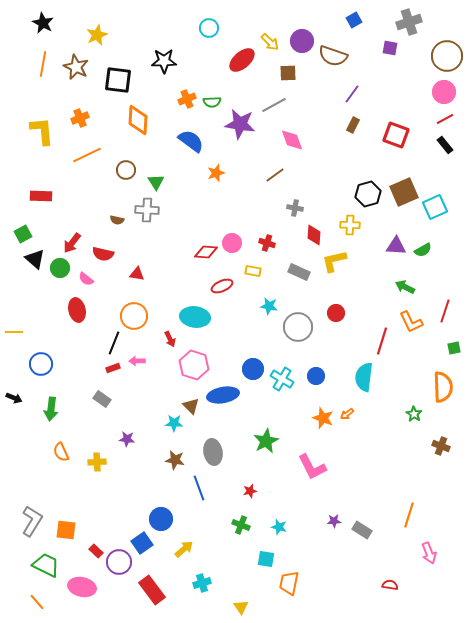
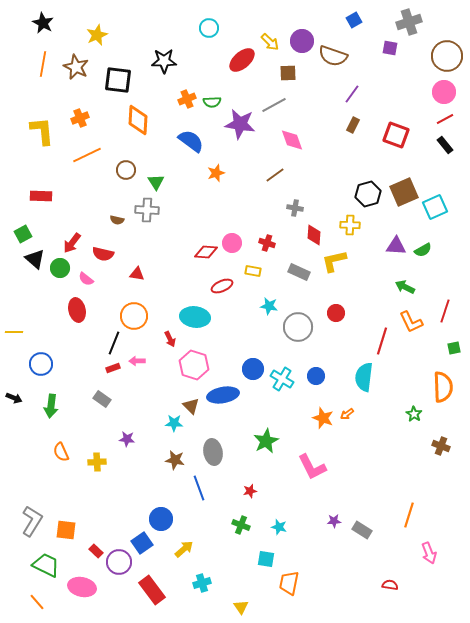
green arrow at (51, 409): moved 3 px up
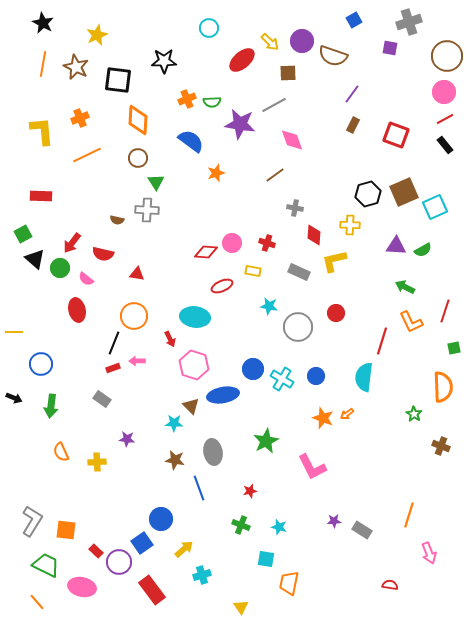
brown circle at (126, 170): moved 12 px right, 12 px up
cyan cross at (202, 583): moved 8 px up
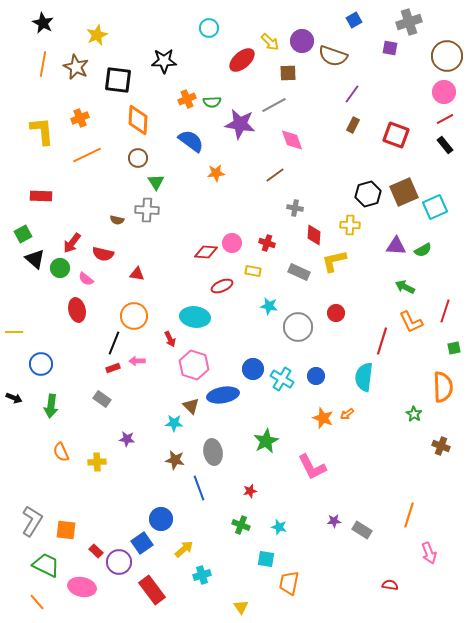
orange star at (216, 173): rotated 12 degrees clockwise
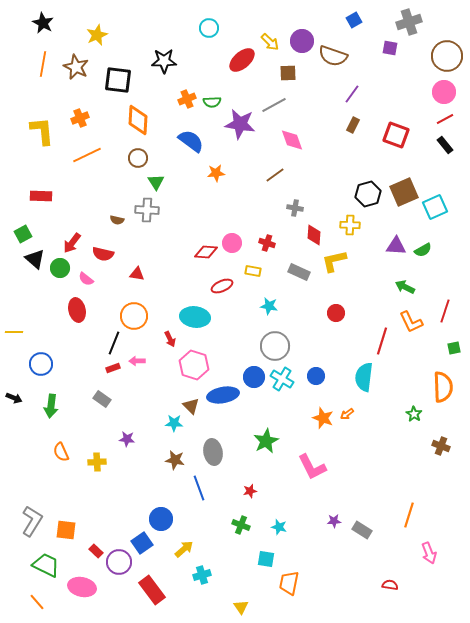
gray circle at (298, 327): moved 23 px left, 19 px down
blue circle at (253, 369): moved 1 px right, 8 px down
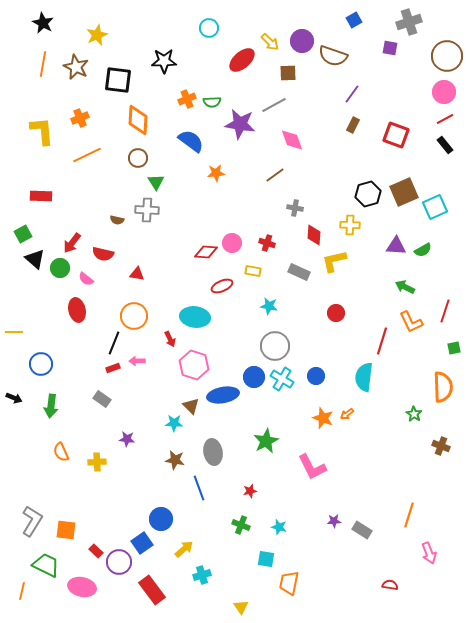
orange line at (37, 602): moved 15 px left, 11 px up; rotated 54 degrees clockwise
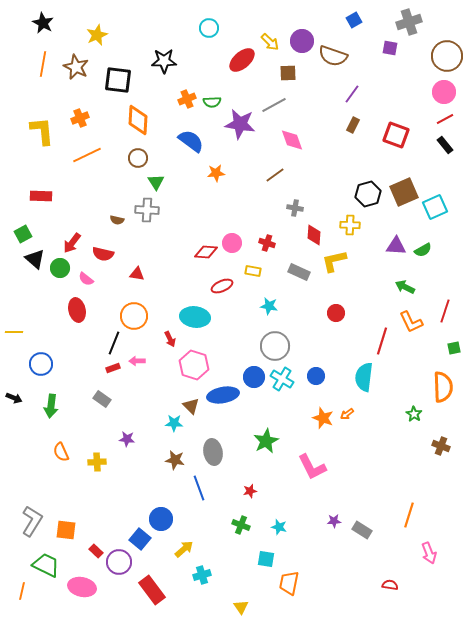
blue square at (142, 543): moved 2 px left, 4 px up; rotated 15 degrees counterclockwise
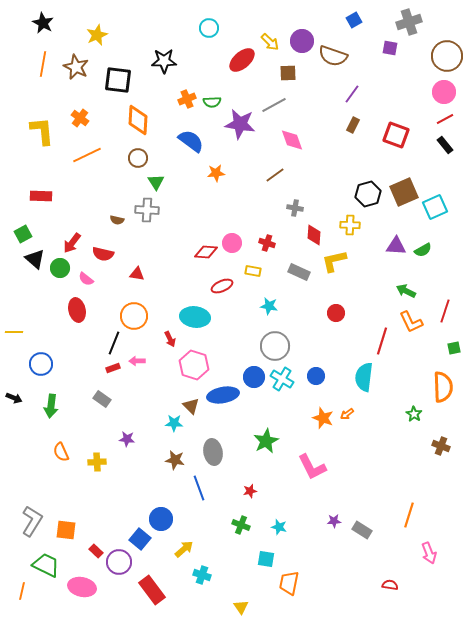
orange cross at (80, 118): rotated 30 degrees counterclockwise
green arrow at (405, 287): moved 1 px right, 4 px down
cyan cross at (202, 575): rotated 36 degrees clockwise
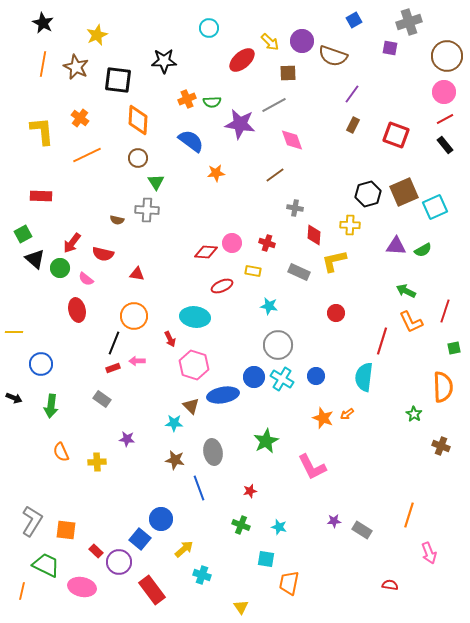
gray circle at (275, 346): moved 3 px right, 1 px up
